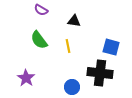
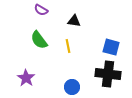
black cross: moved 8 px right, 1 px down
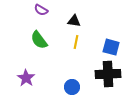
yellow line: moved 8 px right, 4 px up; rotated 24 degrees clockwise
black cross: rotated 10 degrees counterclockwise
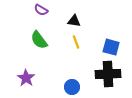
yellow line: rotated 32 degrees counterclockwise
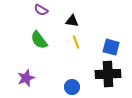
black triangle: moved 2 px left
purple star: rotated 18 degrees clockwise
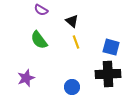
black triangle: rotated 32 degrees clockwise
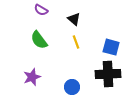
black triangle: moved 2 px right, 2 px up
purple star: moved 6 px right, 1 px up
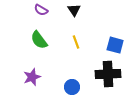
black triangle: moved 9 px up; rotated 16 degrees clockwise
blue square: moved 4 px right, 2 px up
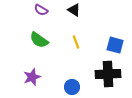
black triangle: rotated 24 degrees counterclockwise
green semicircle: rotated 18 degrees counterclockwise
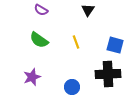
black triangle: moved 14 px right; rotated 32 degrees clockwise
